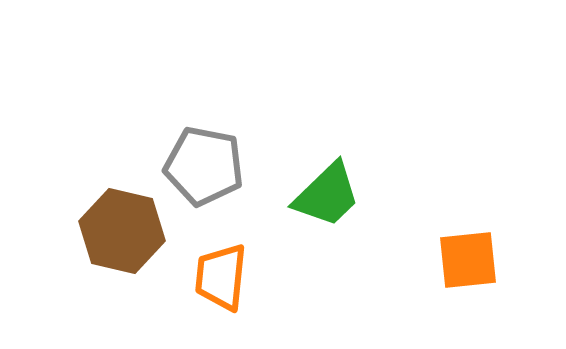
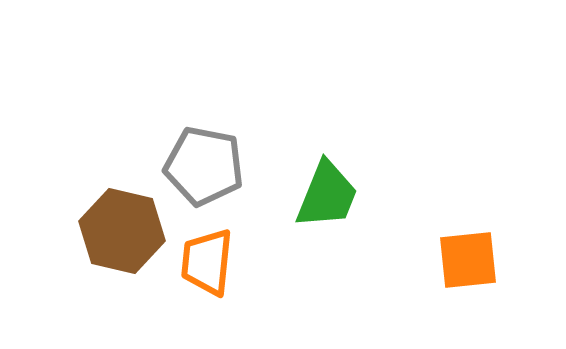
green trapezoid: rotated 24 degrees counterclockwise
orange trapezoid: moved 14 px left, 15 px up
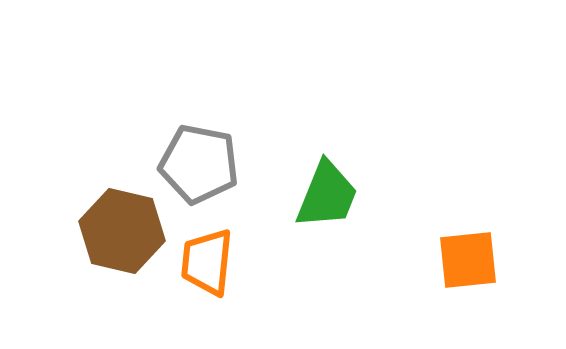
gray pentagon: moved 5 px left, 2 px up
